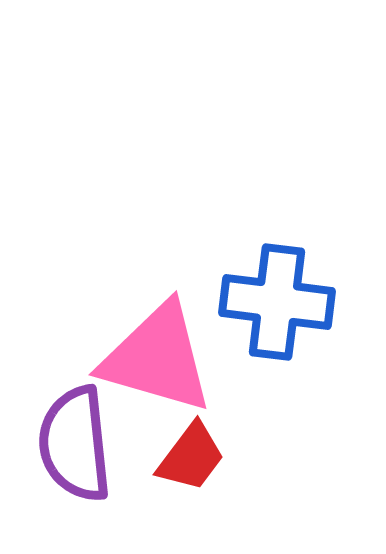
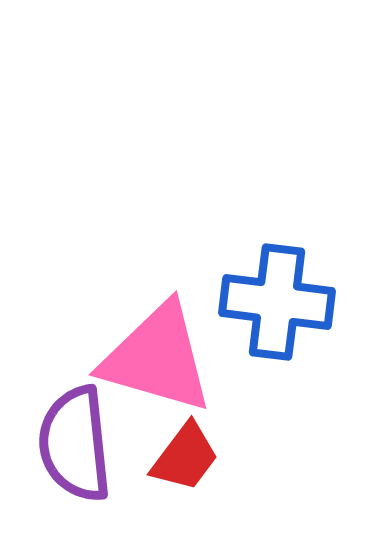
red trapezoid: moved 6 px left
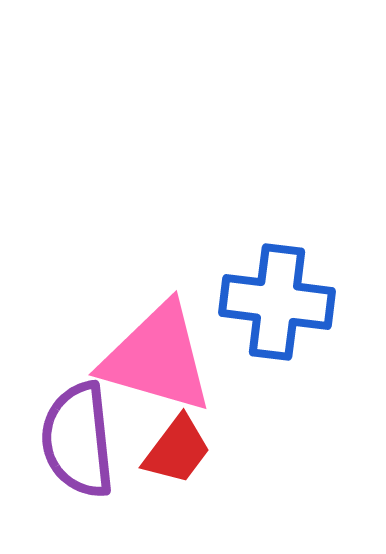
purple semicircle: moved 3 px right, 4 px up
red trapezoid: moved 8 px left, 7 px up
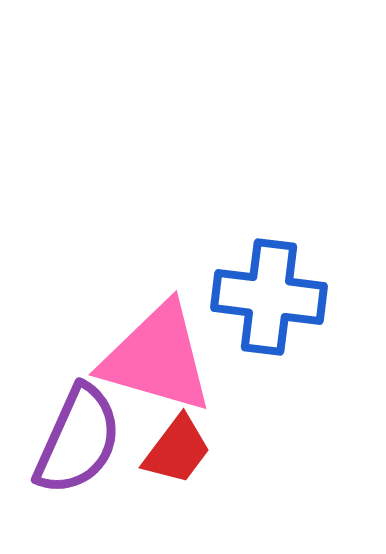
blue cross: moved 8 px left, 5 px up
purple semicircle: rotated 150 degrees counterclockwise
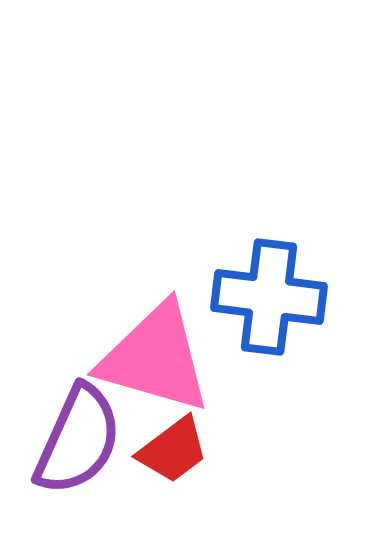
pink triangle: moved 2 px left
red trapezoid: moved 4 px left; rotated 16 degrees clockwise
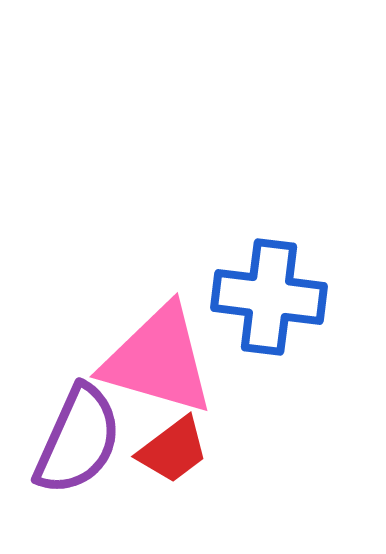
pink triangle: moved 3 px right, 2 px down
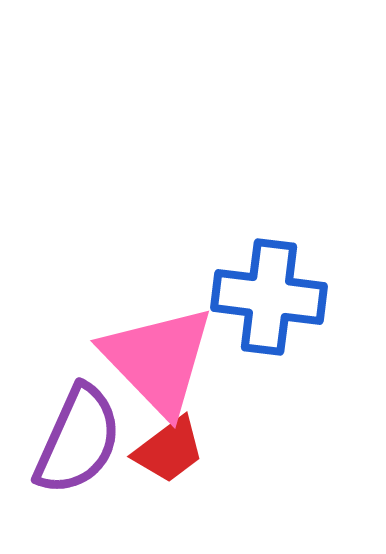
pink triangle: rotated 30 degrees clockwise
red trapezoid: moved 4 px left
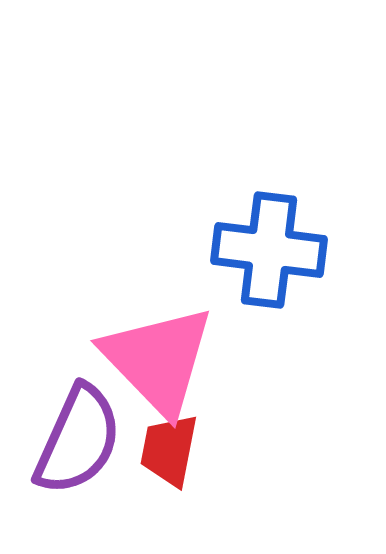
blue cross: moved 47 px up
red trapezoid: rotated 138 degrees clockwise
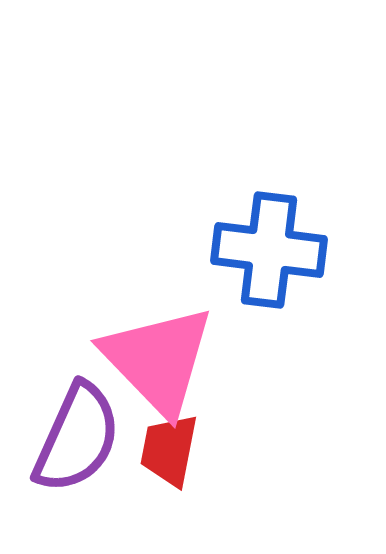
purple semicircle: moved 1 px left, 2 px up
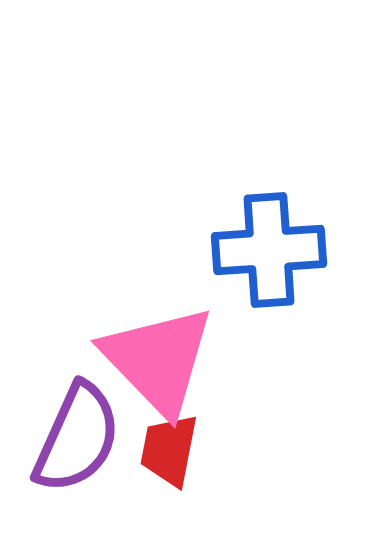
blue cross: rotated 11 degrees counterclockwise
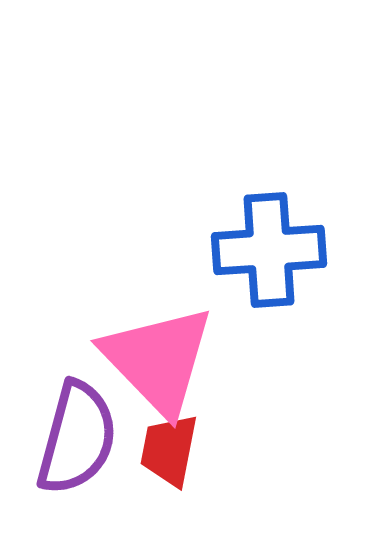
purple semicircle: rotated 9 degrees counterclockwise
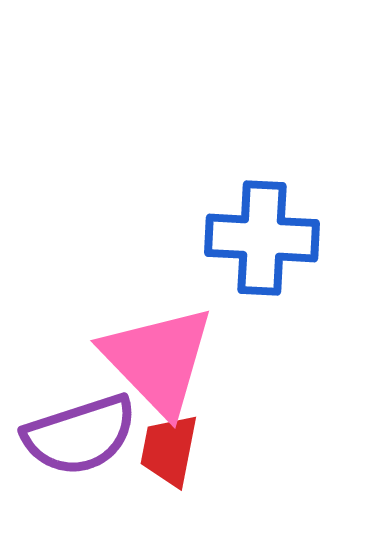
blue cross: moved 7 px left, 12 px up; rotated 7 degrees clockwise
purple semicircle: moved 3 px right, 3 px up; rotated 57 degrees clockwise
